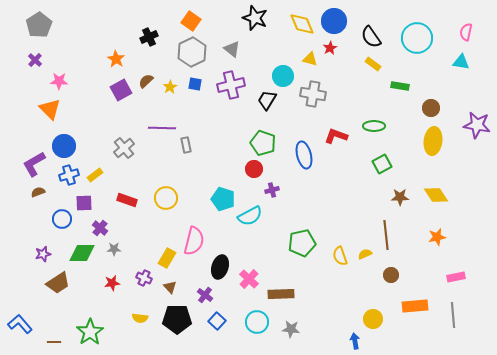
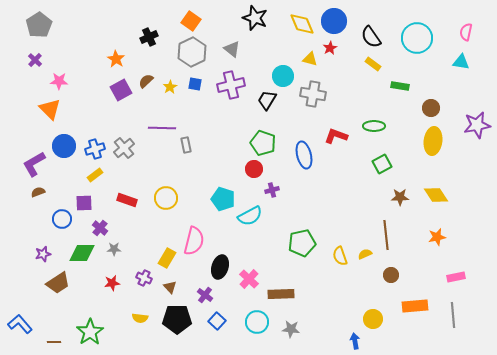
purple star at (477, 125): rotated 20 degrees counterclockwise
blue cross at (69, 175): moved 26 px right, 26 px up
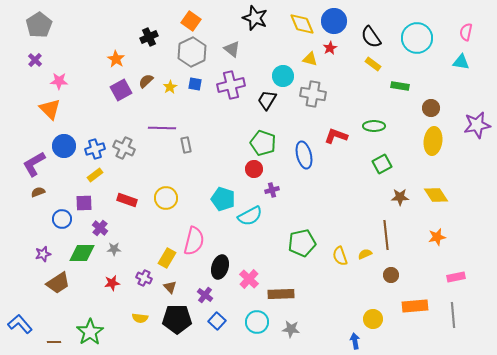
gray cross at (124, 148): rotated 25 degrees counterclockwise
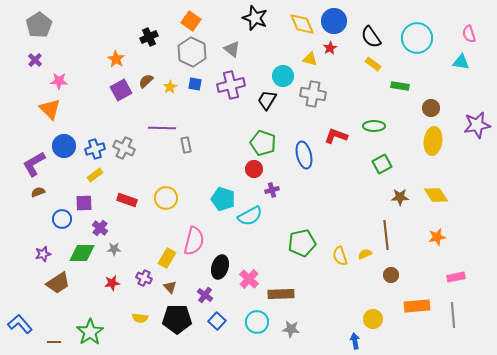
pink semicircle at (466, 32): moved 3 px right, 2 px down; rotated 30 degrees counterclockwise
gray hexagon at (192, 52): rotated 8 degrees counterclockwise
orange rectangle at (415, 306): moved 2 px right
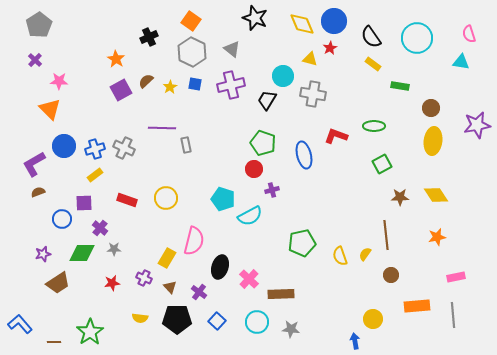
yellow semicircle at (365, 254): rotated 32 degrees counterclockwise
purple cross at (205, 295): moved 6 px left, 3 px up
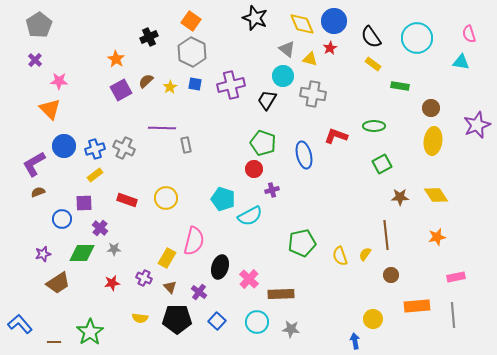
gray triangle at (232, 49): moved 55 px right
purple star at (477, 125): rotated 12 degrees counterclockwise
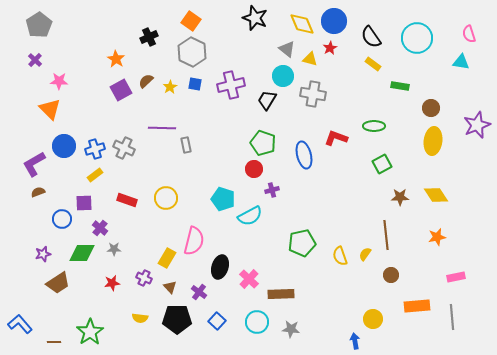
red L-shape at (336, 136): moved 2 px down
gray line at (453, 315): moved 1 px left, 2 px down
